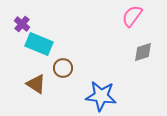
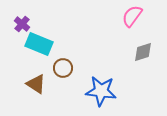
blue star: moved 5 px up
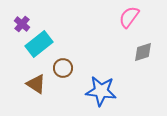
pink semicircle: moved 3 px left, 1 px down
cyan rectangle: rotated 60 degrees counterclockwise
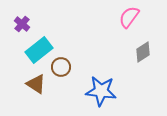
cyan rectangle: moved 6 px down
gray diamond: rotated 15 degrees counterclockwise
brown circle: moved 2 px left, 1 px up
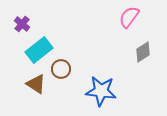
brown circle: moved 2 px down
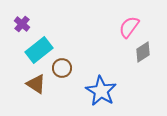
pink semicircle: moved 10 px down
brown circle: moved 1 px right, 1 px up
blue star: rotated 24 degrees clockwise
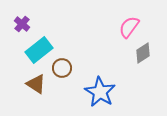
gray diamond: moved 1 px down
blue star: moved 1 px left, 1 px down
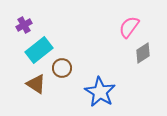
purple cross: moved 2 px right, 1 px down; rotated 21 degrees clockwise
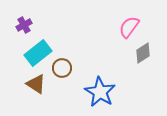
cyan rectangle: moved 1 px left, 3 px down
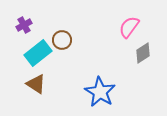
brown circle: moved 28 px up
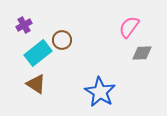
gray diamond: moved 1 px left; rotated 30 degrees clockwise
